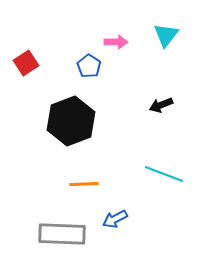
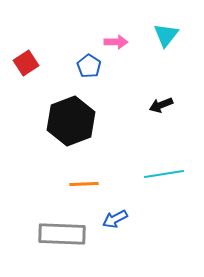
cyan line: rotated 30 degrees counterclockwise
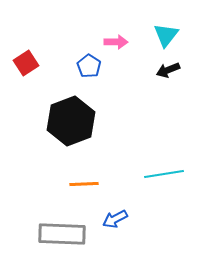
black arrow: moved 7 px right, 35 px up
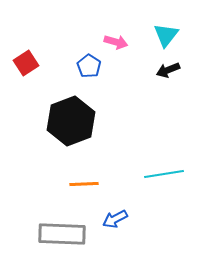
pink arrow: rotated 15 degrees clockwise
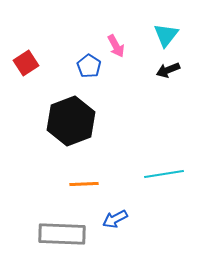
pink arrow: moved 4 px down; rotated 45 degrees clockwise
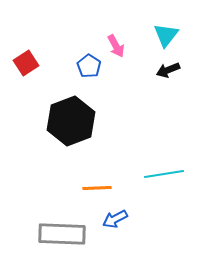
orange line: moved 13 px right, 4 px down
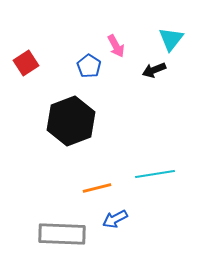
cyan triangle: moved 5 px right, 4 px down
black arrow: moved 14 px left
cyan line: moved 9 px left
orange line: rotated 12 degrees counterclockwise
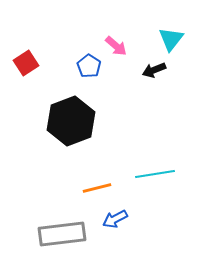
pink arrow: rotated 20 degrees counterclockwise
gray rectangle: rotated 9 degrees counterclockwise
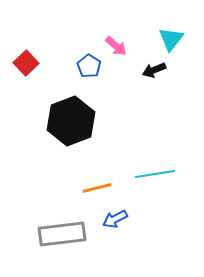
red square: rotated 10 degrees counterclockwise
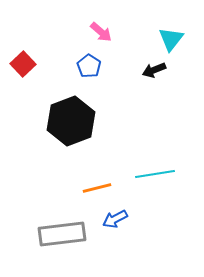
pink arrow: moved 15 px left, 14 px up
red square: moved 3 px left, 1 px down
